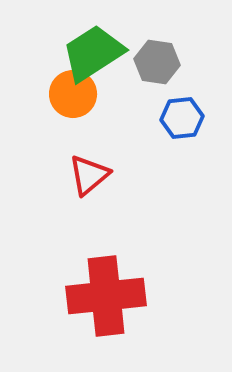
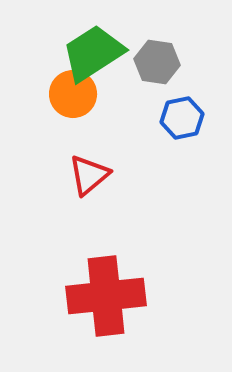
blue hexagon: rotated 6 degrees counterclockwise
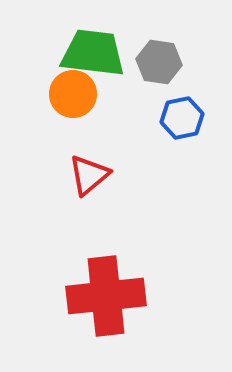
green trapezoid: rotated 40 degrees clockwise
gray hexagon: moved 2 px right
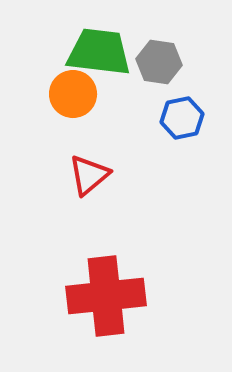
green trapezoid: moved 6 px right, 1 px up
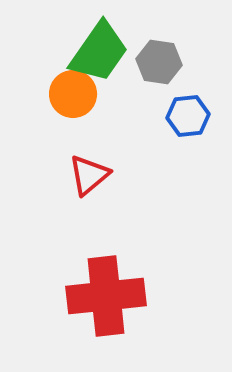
green trapezoid: rotated 118 degrees clockwise
blue hexagon: moved 6 px right, 2 px up; rotated 6 degrees clockwise
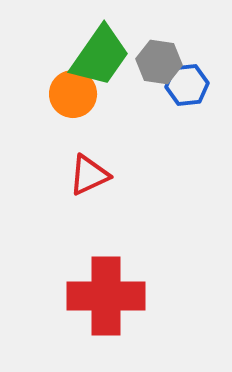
green trapezoid: moved 1 px right, 4 px down
blue hexagon: moved 1 px left, 31 px up
red triangle: rotated 15 degrees clockwise
red cross: rotated 6 degrees clockwise
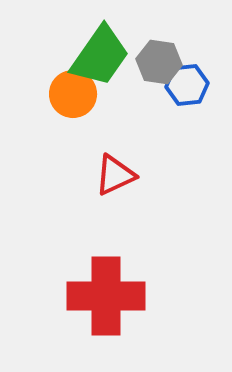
red triangle: moved 26 px right
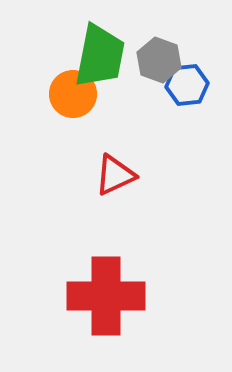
green trapezoid: rotated 24 degrees counterclockwise
gray hexagon: moved 2 px up; rotated 12 degrees clockwise
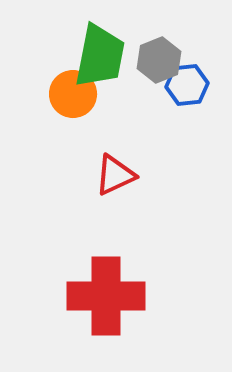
gray hexagon: rotated 18 degrees clockwise
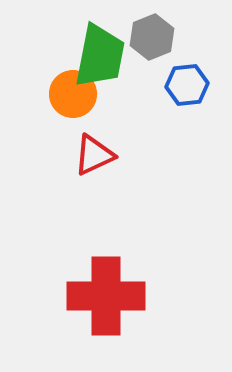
gray hexagon: moved 7 px left, 23 px up
red triangle: moved 21 px left, 20 px up
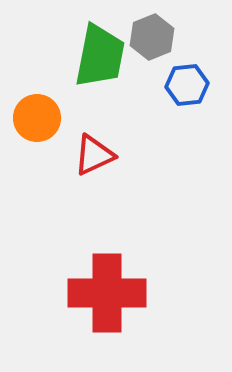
orange circle: moved 36 px left, 24 px down
red cross: moved 1 px right, 3 px up
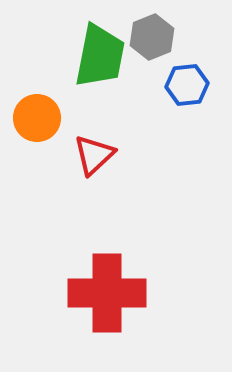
red triangle: rotated 18 degrees counterclockwise
